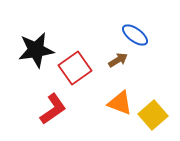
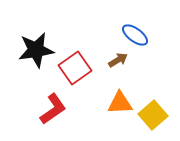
orange triangle: rotated 24 degrees counterclockwise
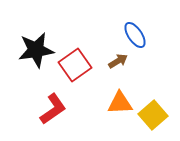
blue ellipse: rotated 20 degrees clockwise
brown arrow: moved 1 px down
red square: moved 3 px up
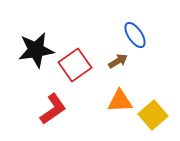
orange triangle: moved 2 px up
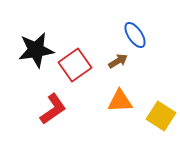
yellow square: moved 8 px right, 1 px down; rotated 16 degrees counterclockwise
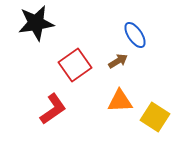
black star: moved 27 px up
yellow square: moved 6 px left, 1 px down
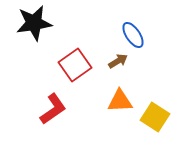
black star: moved 2 px left
blue ellipse: moved 2 px left
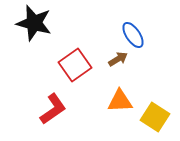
black star: rotated 24 degrees clockwise
brown arrow: moved 2 px up
